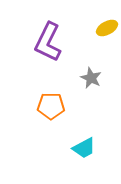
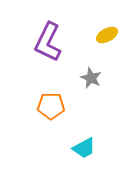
yellow ellipse: moved 7 px down
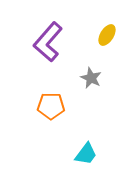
yellow ellipse: rotated 30 degrees counterclockwise
purple L-shape: rotated 15 degrees clockwise
cyan trapezoid: moved 2 px right, 6 px down; rotated 25 degrees counterclockwise
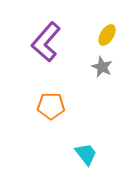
purple L-shape: moved 2 px left
gray star: moved 11 px right, 11 px up
cyan trapezoid: rotated 75 degrees counterclockwise
